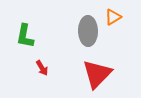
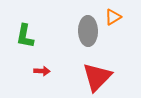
red arrow: moved 3 px down; rotated 56 degrees counterclockwise
red triangle: moved 3 px down
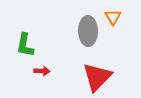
orange triangle: rotated 30 degrees counterclockwise
green L-shape: moved 9 px down
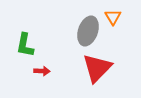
gray ellipse: rotated 20 degrees clockwise
red triangle: moved 9 px up
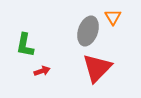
red arrow: rotated 21 degrees counterclockwise
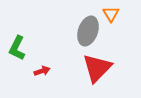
orange triangle: moved 2 px left, 3 px up
green L-shape: moved 8 px left, 3 px down; rotated 15 degrees clockwise
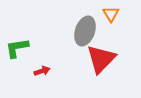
gray ellipse: moved 3 px left
green L-shape: rotated 55 degrees clockwise
red triangle: moved 4 px right, 9 px up
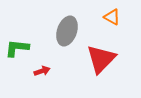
orange triangle: moved 1 px right, 3 px down; rotated 30 degrees counterclockwise
gray ellipse: moved 18 px left
green L-shape: rotated 15 degrees clockwise
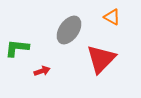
gray ellipse: moved 2 px right, 1 px up; rotated 16 degrees clockwise
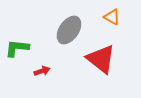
red triangle: rotated 36 degrees counterclockwise
